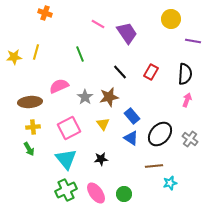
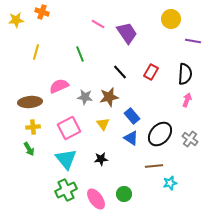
orange cross: moved 3 px left, 1 px up
yellow star: moved 2 px right, 37 px up
gray star: rotated 28 degrees counterclockwise
pink ellipse: moved 6 px down
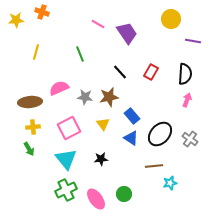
pink semicircle: moved 2 px down
